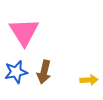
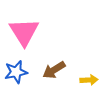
brown arrow: moved 10 px right, 2 px up; rotated 45 degrees clockwise
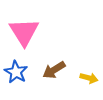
blue star: rotated 30 degrees counterclockwise
yellow arrow: moved 2 px up; rotated 18 degrees clockwise
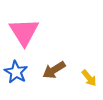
yellow arrow: rotated 36 degrees clockwise
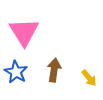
brown arrow: rotated 130 degrees clockwise
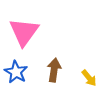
pink triangle: rotated 8 degrees clockwise
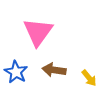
pink triangle: moved 14 px right
brown arrow: rotated 90 degrees counterclockwise
